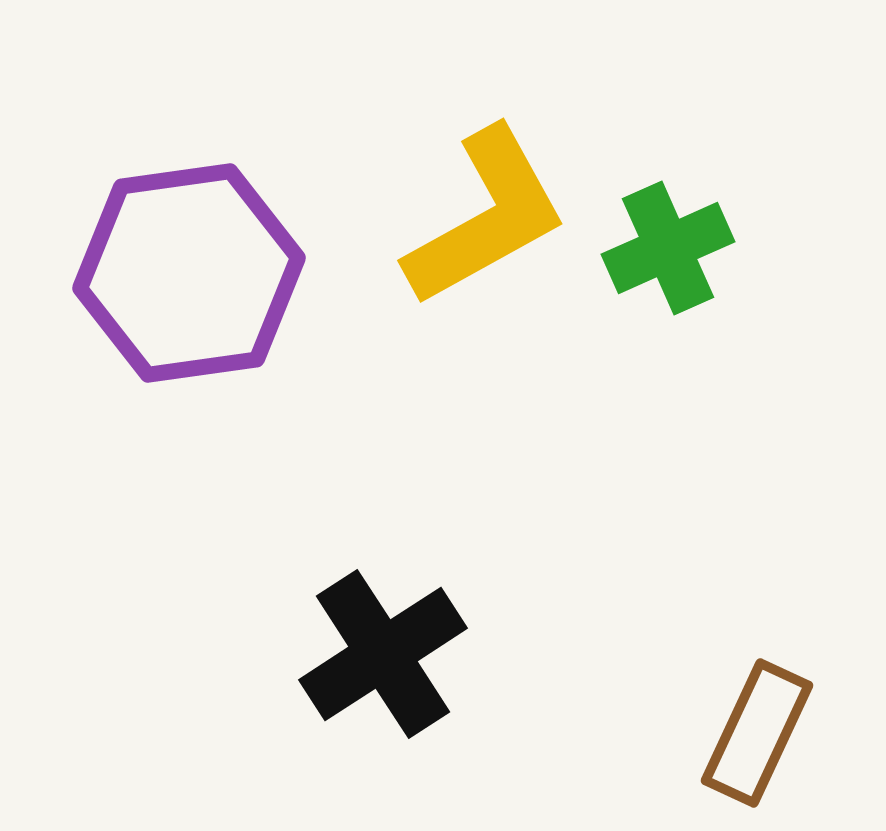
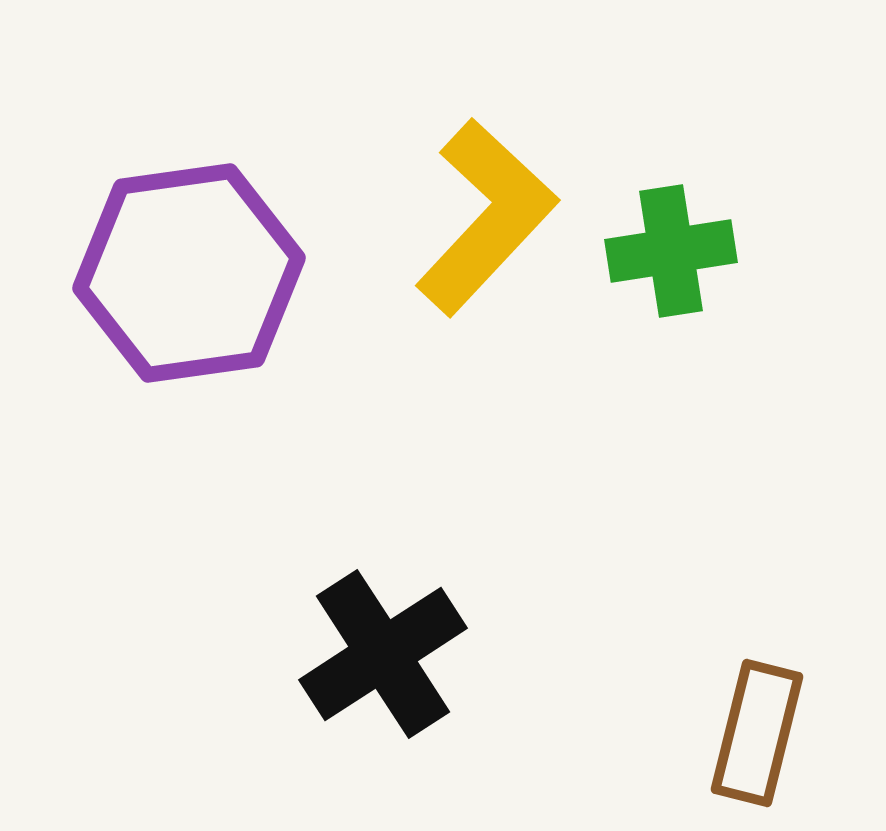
yellow L-shape: rotated 18 degrees counterclockwise
green cross: moved 3 px right, 3 px down; rotated 15 degrees clockwise
brown rectangle: rotated 11 degrees counterclockwise
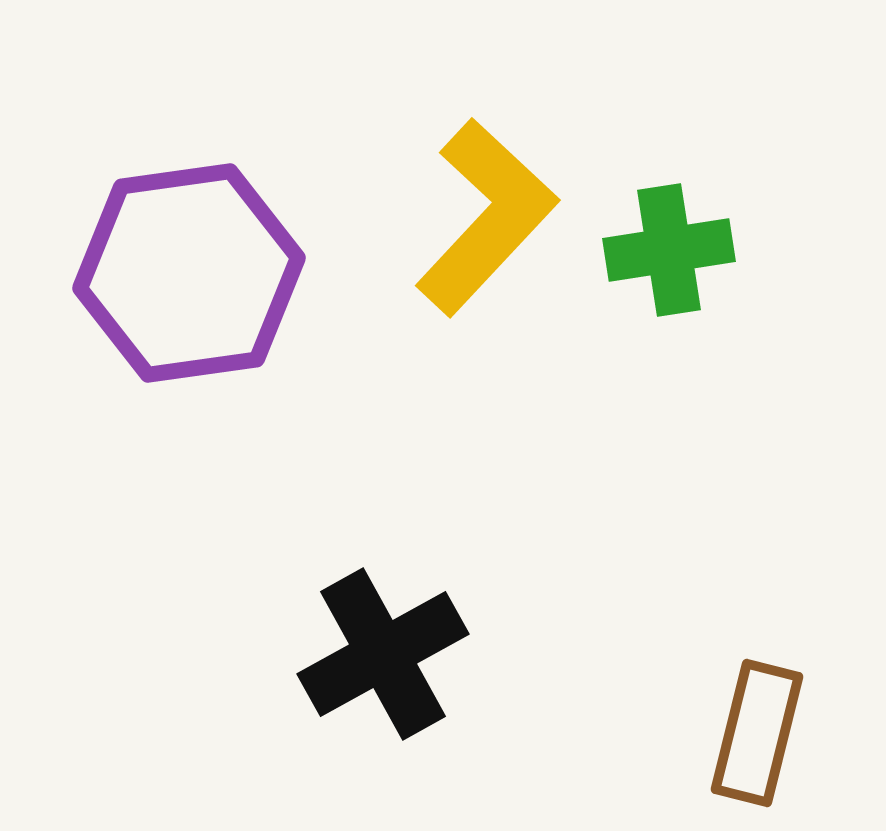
green cross: moved 2 px left, 1 px up
black cross: rotated 4 degrees clockwise
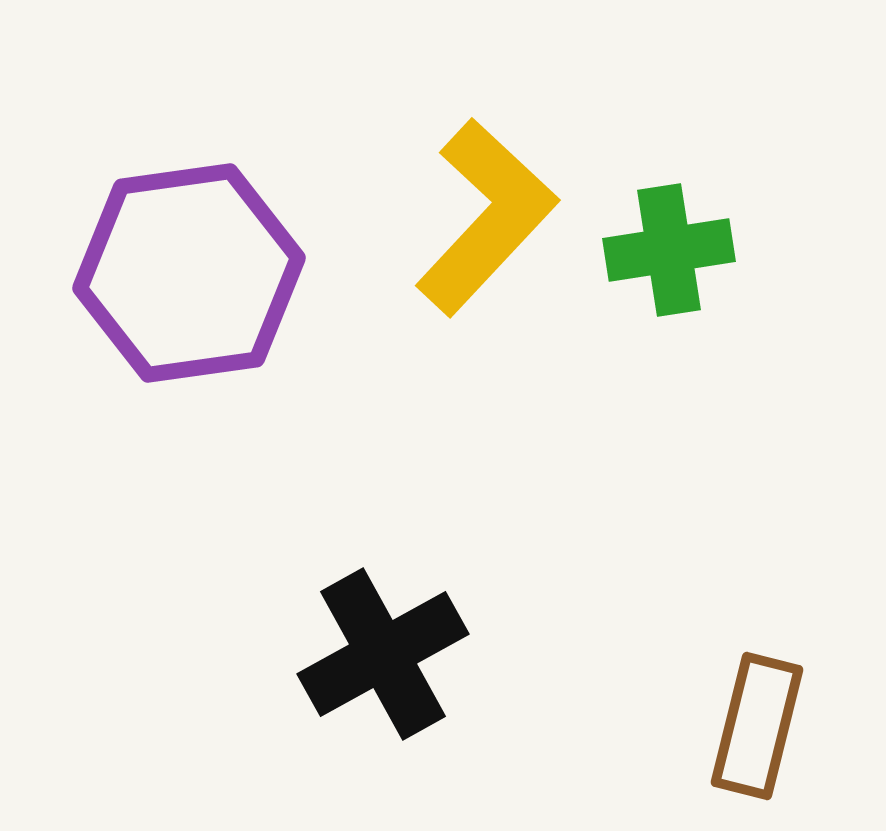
brown rectangle: moved 7 px up
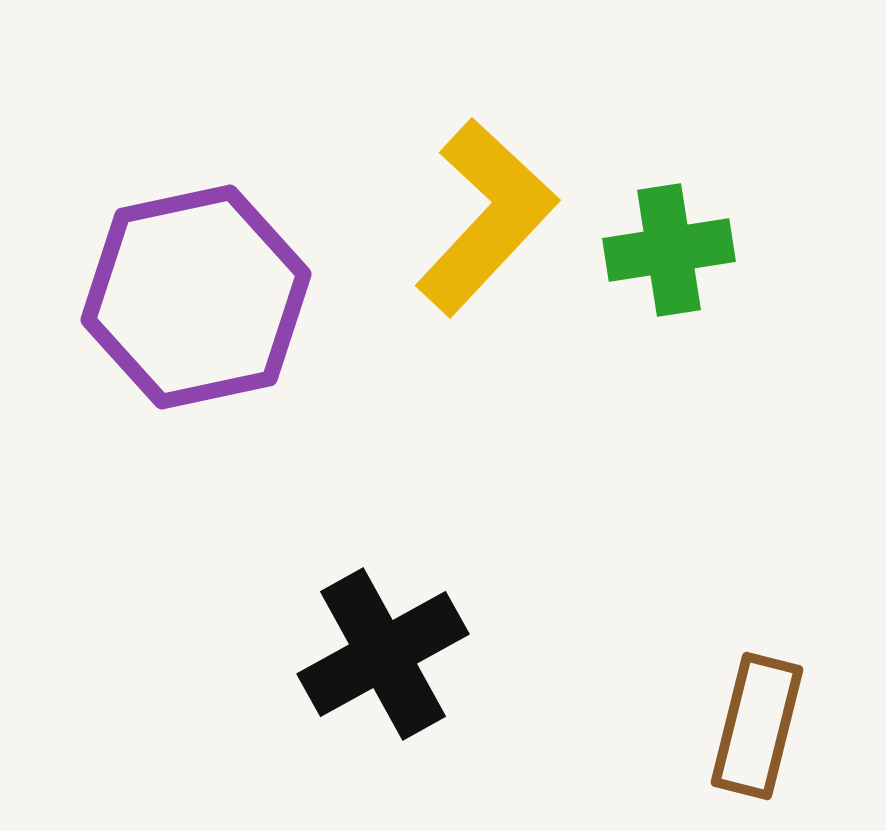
purple hexagon: moved 7 px right, 24 px down; rotated 4 degrees counterclockwise
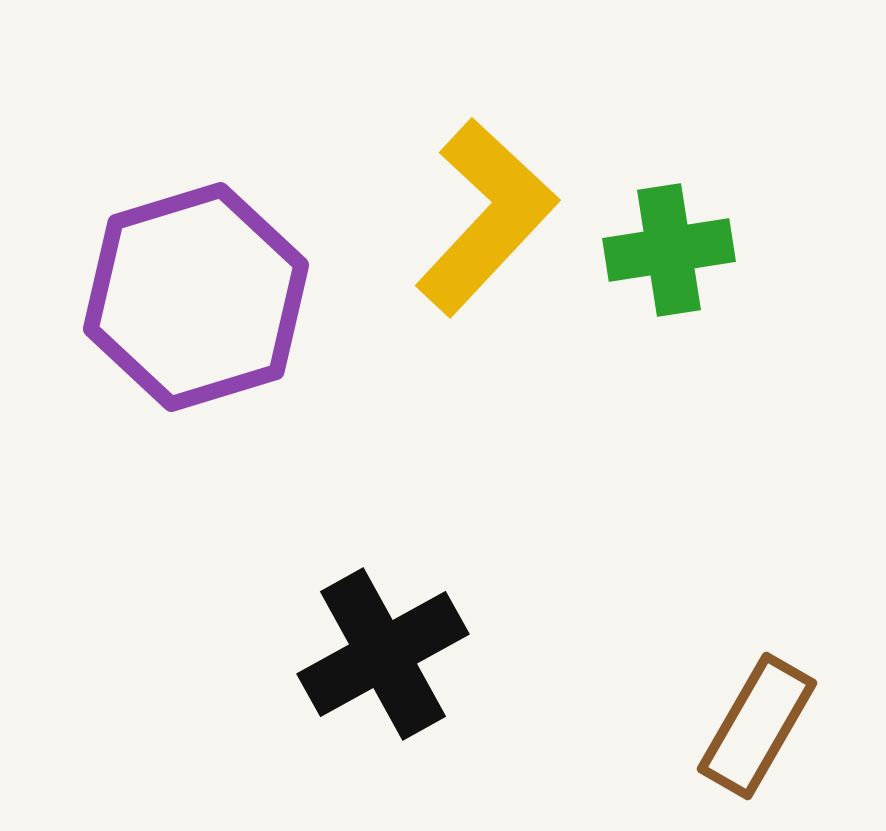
purple hexagon: rotated 5 degrees counterclockwise
brown rectangle: rotated 16 degrees clockwise
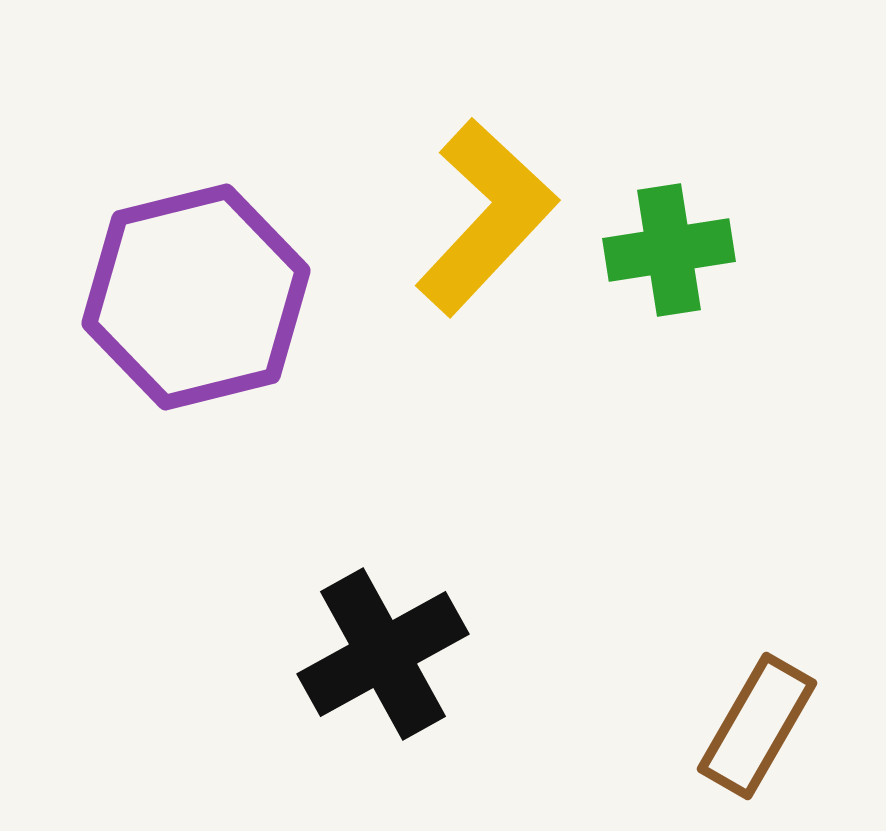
purple hexagon: rotated 3 degrees clockwise
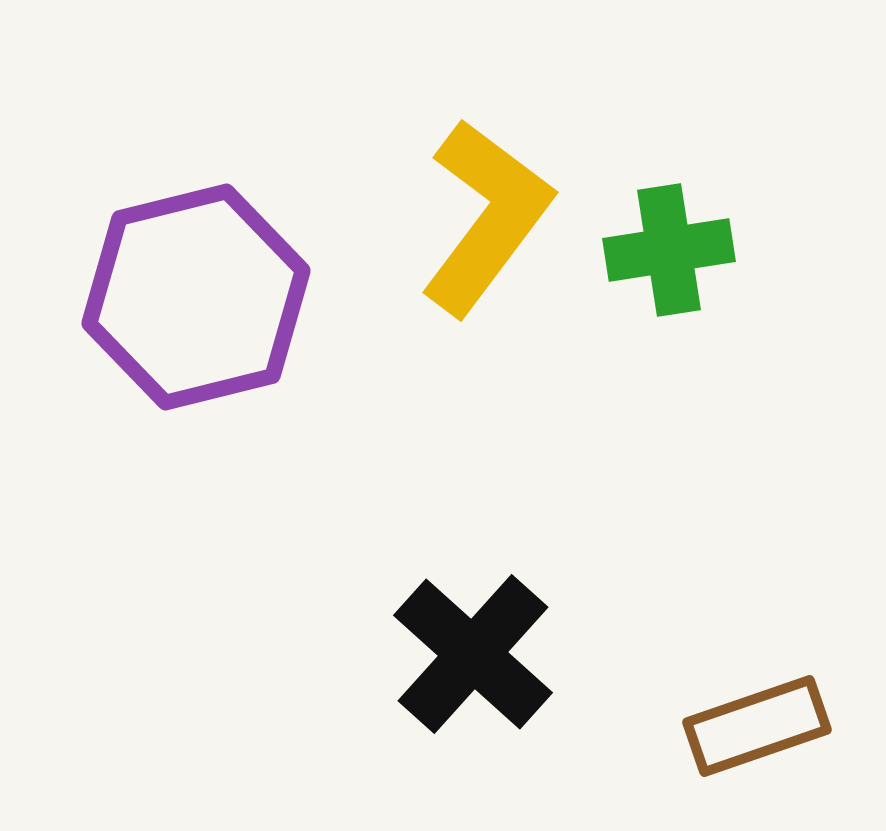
yellow L-shape: rotated 6 degrees counterclockwise
black cross: moved 90 px right; rotated 19 degrees counterclockwise
brown rectangle: rotated 41 degrees clockwise
